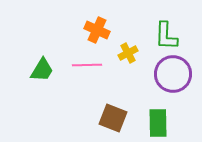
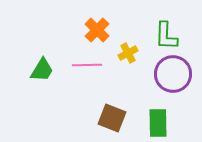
orange cross: rotated 20 degrees clockwise
brown square: moved 1 px left
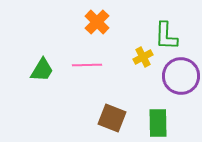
orange cross: moved 8 px up
yellow cross: moved 15 px right, 4 px down
purple circle: moved 8 px right, 2 px down
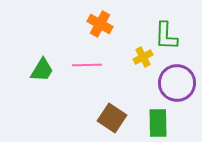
orange cross: moved 3 px right, 2 px down; rotated 15 degrees counterclockwise
purple circle: moved 4 px left, 7 px down
brown square: rotated 12 degrees clockwise
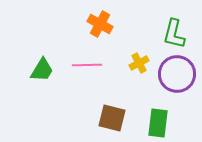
green L-shape: moved 8 px right, 2 px up; rotated 12 degrees clockwise
yellow cross: moved 4 px left, 6 px down
purple circle: moved 9 px up
brown square: rotated 20 degrees counterclockwise
green rectangle: rotated 8 degrees clockwise
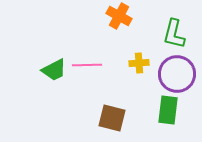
orange cross: moved 19 px right, 8 px up
yellow cross: rotated 24 degrees clockwise
green trapezoid: moved 12 px right; rotated 32 degrees clockwise
green rectangle: moved 10 px right, 13 px up
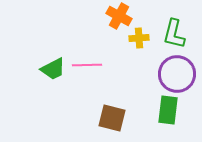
yellow cross: moved 25 px up
green trapezoid: moved 1 px left, 1 px up
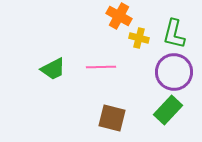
yellow cross: rotated 18 degrees clockwise
pink line: moved 14 px right, 2 px down
purple circle: moved 3 px left, 2 px up
green rectangle: rotated 36 degrees clockwise
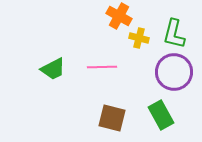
pink line: moved 1 px right
green rectangle: moved 7 px left, 5 px down; rotated 72 degrees counterclockwise
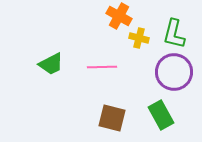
green trapezoid: moved 2 px left, 5 px up
